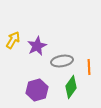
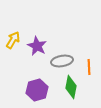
purple star: rotated 18 degrees counterclockwise
green diamond: rotated 25 degrees counterclockwise
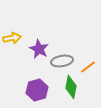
yellow arrow: moved 1 px left, 2 px up; rotated 48 degrees clockwise
purple star: moved 2 px right, 3 px down
orange line: moved 1 px left; rotated 56 degrees clockwise
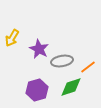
yellow arrow: rotated 132 degrees clockwise
green diamond: rotated 60 degrees clockwise
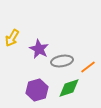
green diamond: moved 2 px left, 1 px down
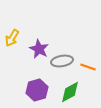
orange line: rotated 56 degrees clockwise
green diamond: moved 1 px right, 4 px down; rotated 10 degrees counterclockwise
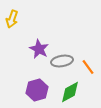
yellow arrow: moved 19 px up; rotated 12 degrees counterclockwise
orange line: rotated 35 degrees clockwise
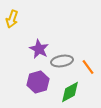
purple hexagon: moved 1 px right, 8 px up
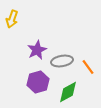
purple star: moved 2 px left, 1 px down; rotated 18 degrees clockwise
green diamond: moved 2 px left
